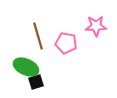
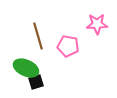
pink star: moved 1 px right, 2 px up
pink pentagon: moved 2 px right, 3 px down
green ellipse: moved 1 px down
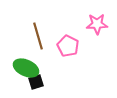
pink pentagon: rotated 15 degrees clockwise
